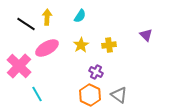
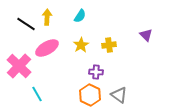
purple cross: rotated 24 degrees counterclockwise
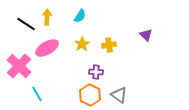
yellow star: moved 1 px right, 1 px up
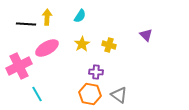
black line: rotated 30 degrees counterclockwise
yellow cross: rotated 24 degrees clockwise
pink cross: rotated 20 degrees clockwise
orange hexagon: moved 1 px up; rotated 15 degrees counterclockwise
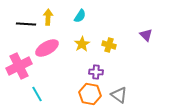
yellow arrow: moved 1 px right
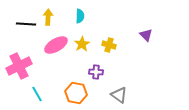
cyan semicircle: rotated 32 degrees counterclockwise
pink ellipse: moved 9 px right, 3 px up
orange hexagon: moved 14 px left, 1 px up
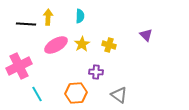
orange hexagon: rotated 15 degrees counterclockwise
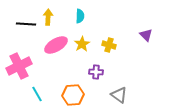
orange hexagon: moved 3 px left, 2 px down
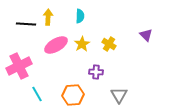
yellow cross: moved 1 px up; rotated 16 degrees clockwise
gray triangle: rotated 24 degrees clockwise
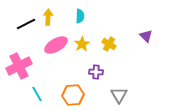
black line: rotated 30 degrees counterclockwise
purple triangle: moved 1 px down
